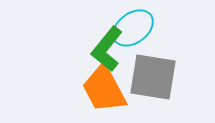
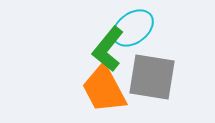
green L-shape: moved 1 px right
gray square: moved 1 px left
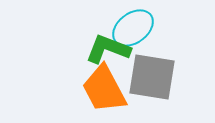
green L-shape: rotated 72 degrees clockwise
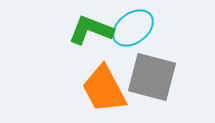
green L-shape: moved 17 px left, 19 px up
gray square: rotated 6 degrees clockwise
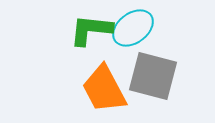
green L-shape: rotated 15 degrees counterclockwise
gray square: moved 1 px right, 1 px up
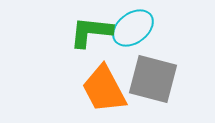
green L-shape: moved 2 px down
gray square: moved 3 px down
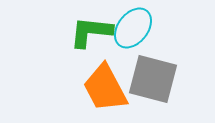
cyan ellipse: rotated 15 degrees counterclockwise
orange trapezoid: moved 1 px right, 1 px up
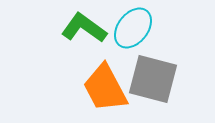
green L-shape: moved 7 px left, 4 px up; rotated 30 degrees clockwise
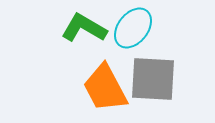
green L-shape: rotated 6 degrees counterclockwise
gray square: rotated 12 degrees counterclockwise
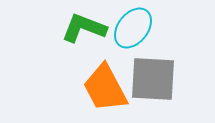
green L-shape: rotated 9 degrees counterclockwise
